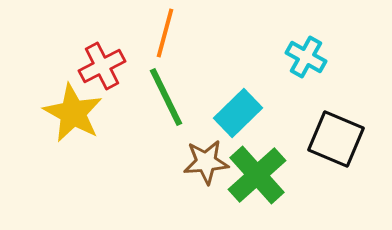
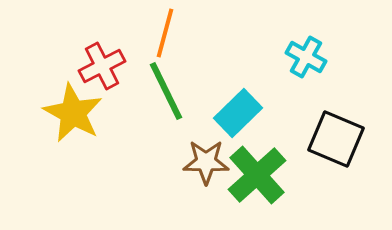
green line: moved 6 px up
brown star: rotated 6 degrees clockwise
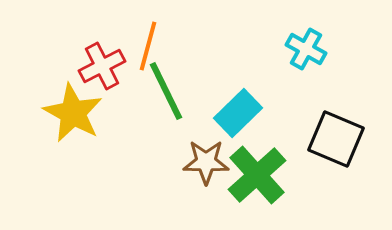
orange line: moved 17 px left, 13 px down
cyan cross: moved 8 px up
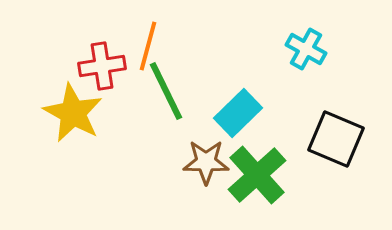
red cross: rotated 18 degrees clockwise
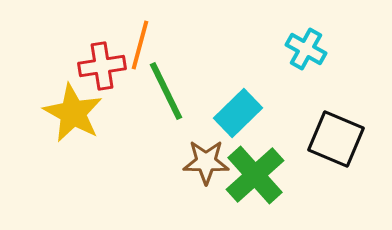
orange line: moved 8 px left, 1 px up
green cross: moved 2 px left
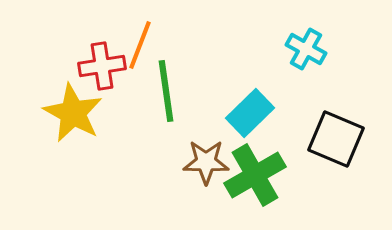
orange line: rotated 6 degrees clockwise
green line: rotated 18 degrees clockwise
cyan rectangle: moved 12 px right
green cross: rotated 12 degrees clockwise
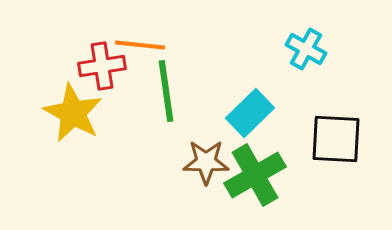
orange line: rotated 75 degrees clockwise
black square: rotated 20 degrees counterclockwise
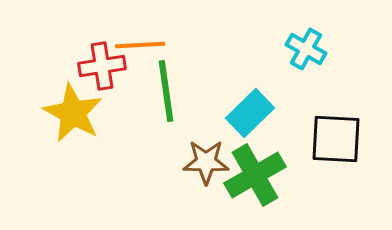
orange line: rotated 9 degrees counterclockwise
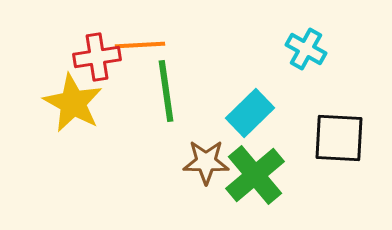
red cross: moved 5 px left, 9 px up
yellow star: moved 10 px up
black square: moved 3 px right, 1 px up
green cross: rotated 10 degrees counterclockwise
